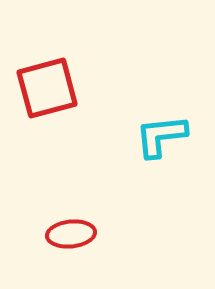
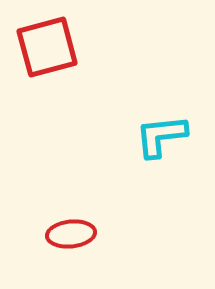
red square: moved 41 px up
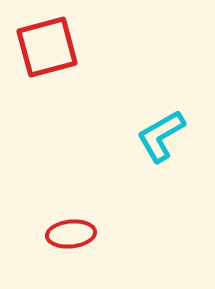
cyan L-shape: rotated 24 degrees counterclockwise
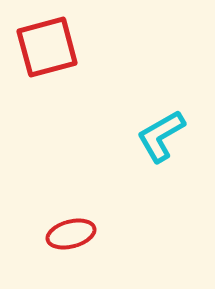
red ellipse: rotated 9 degrees counterclockwise
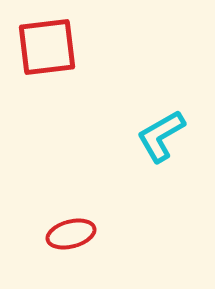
red square: rotated 8 degrees clockwise
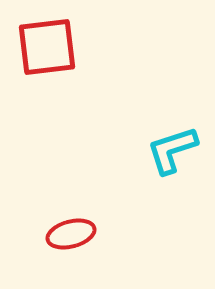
cyan L-shape: moved 11 px right, 14 px down; rotated 12 degrees clockwise
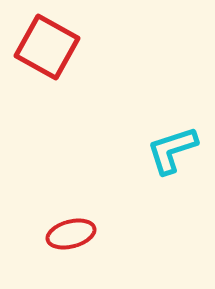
red square: rotated 36 degrees clockwise
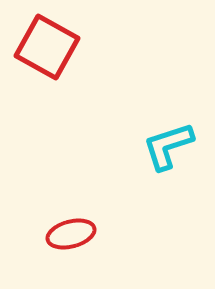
cyan L-shape: moved 4 px left, 4 px up
